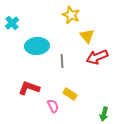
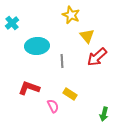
red arrow: rotated 20 degrees counterclockwise
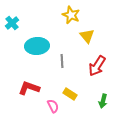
red arrow: moved 9 px down; rotated 15 degrees counterclockwise
green arrow: moved 1 px left, 13 px up
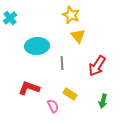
cyan cross: moved 2 px left, 5 px up
yellow triangle: moved 9 px left
gray line: moved 2 px down
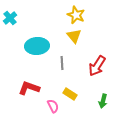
yellow star: moved 5 px right
yellow triangle: moved 4 px left
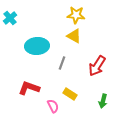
yellow star: rotated 18 degrees counterclockwise
yellow triangle: rotated 21 degrees counterclockwise
gray line: rotated 24 degrees clockwise
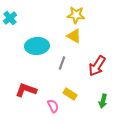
red L-shape: moved 3 px left, 2 px down
